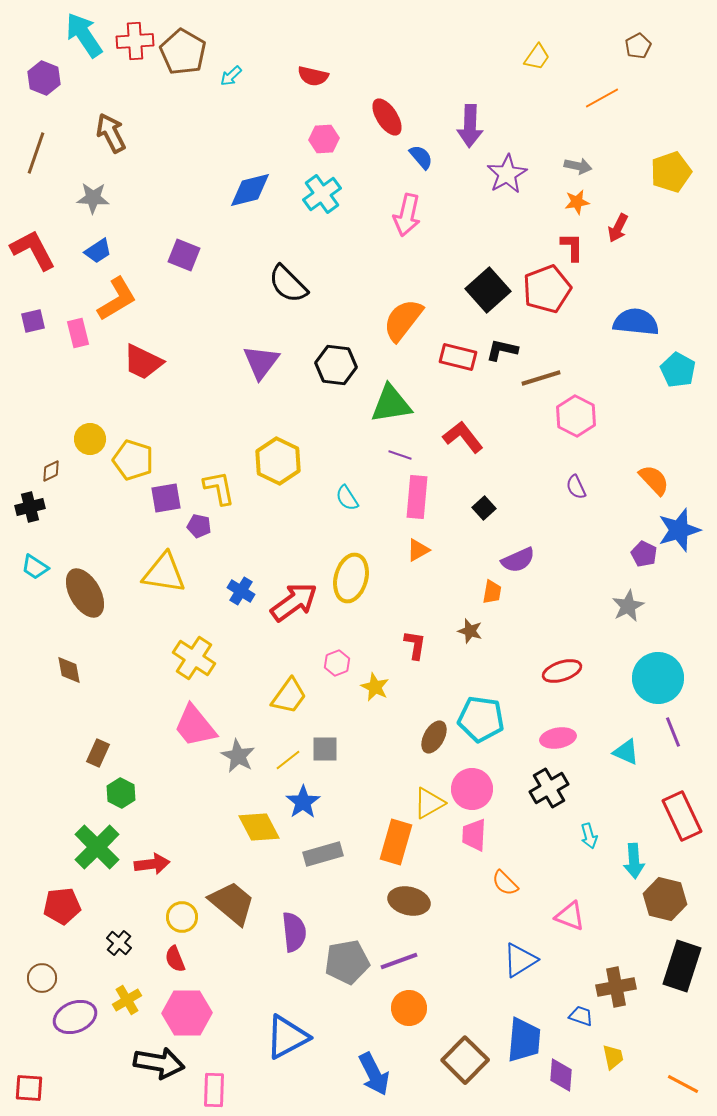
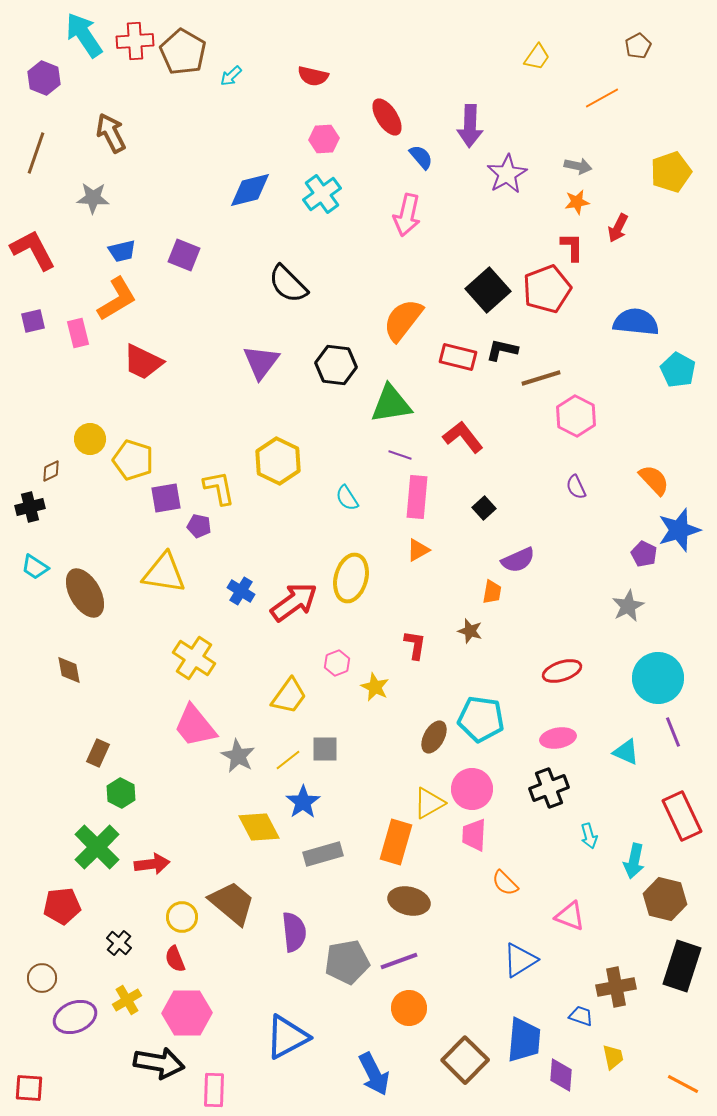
blue trapezoid at (98, 251): moved 24 px right; rotated 20 degrees clockwise
black cross at (549, 788): rotated 9 degrees clockwise
cyan arrow at (634, 861): rotated 16 degrees clockwise
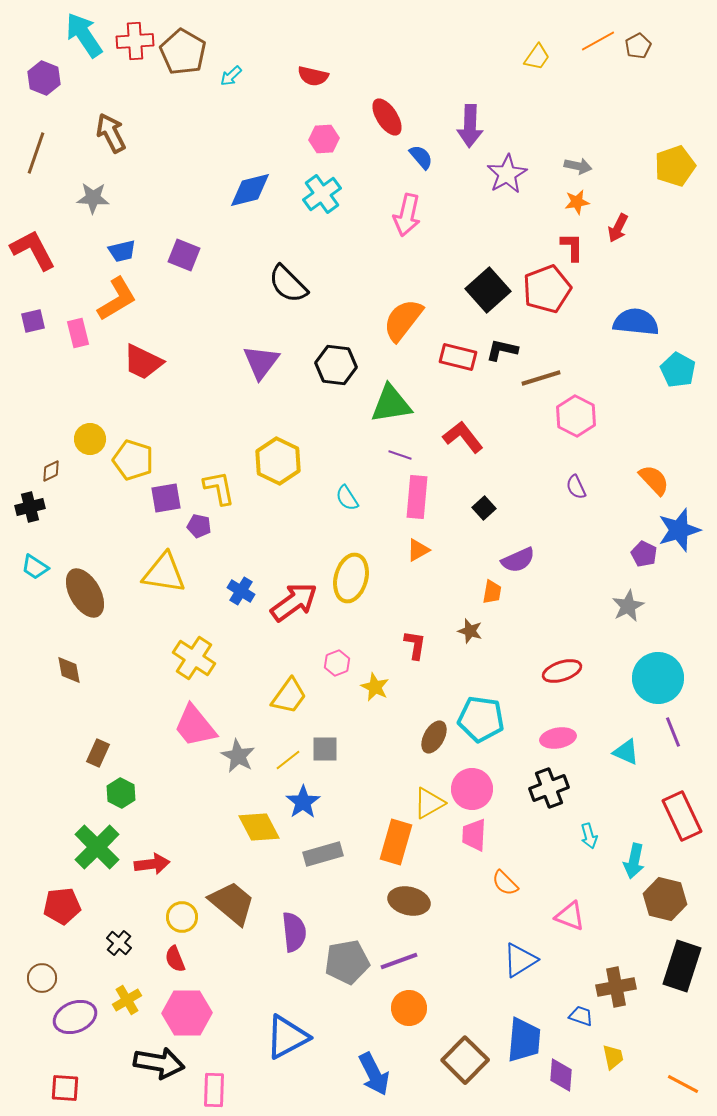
orange line at (602, 98): moved 4 px left, 57 px up
yellow pentagon at (671, 172): moved 4 px right, 6 px up
red square at (29, 1088): moved 36 px right
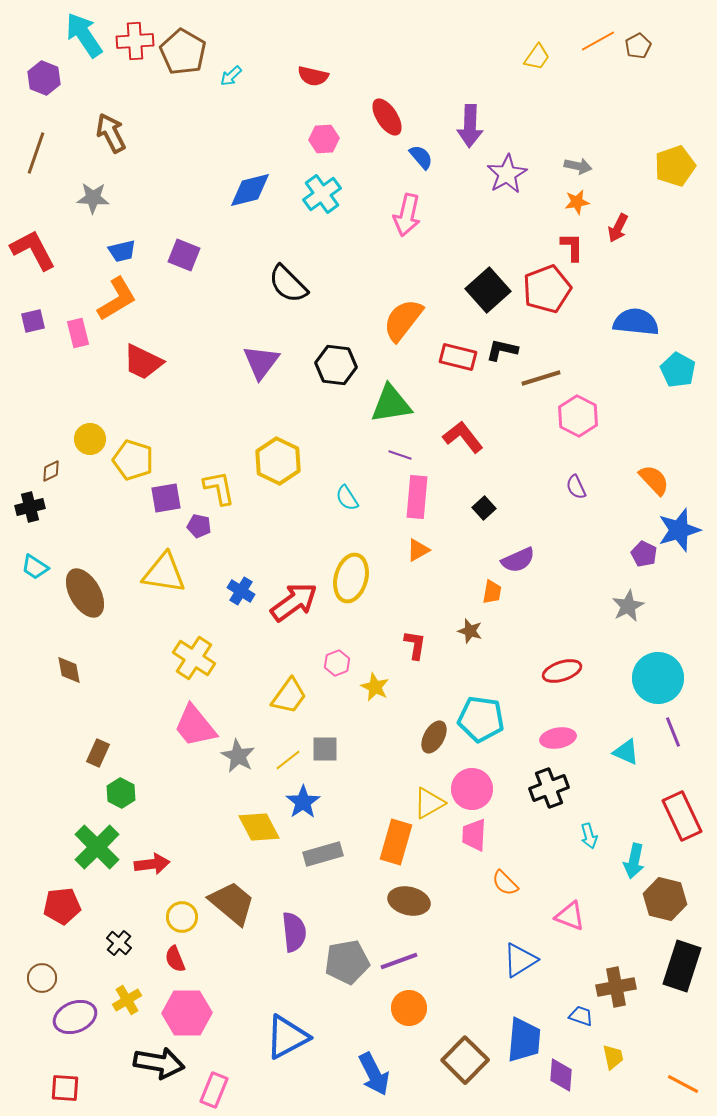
pink hexagon at (576, 416): moved 2 px right
pink rectangle at (214, 1090): rotated 20 degrees clockwise
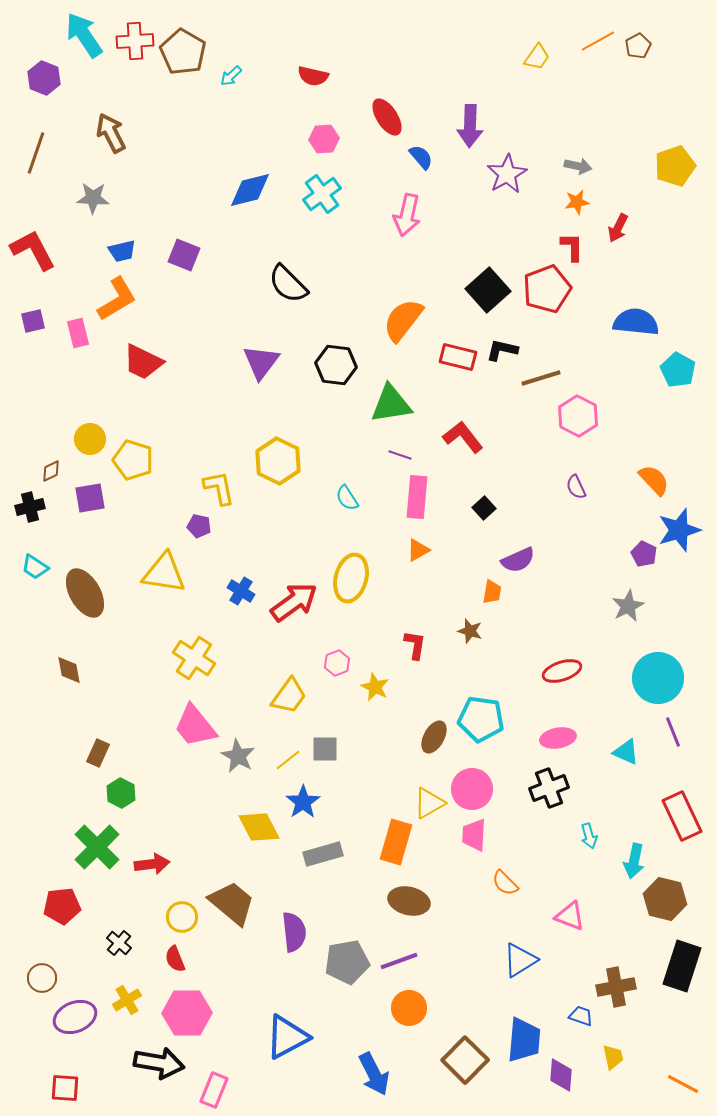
purple square at (166, 498): moved 76 px left
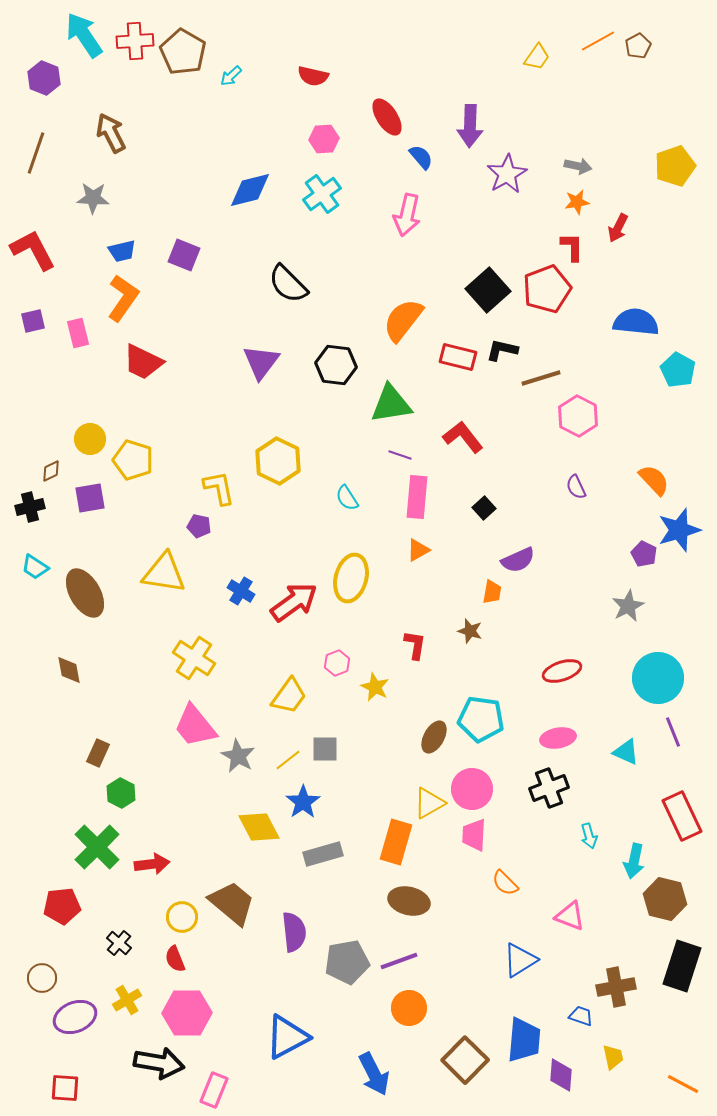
orange L-shape at (117, 299): moved 6 px right, 1 px up; rotated 24 degrees counterclockwise
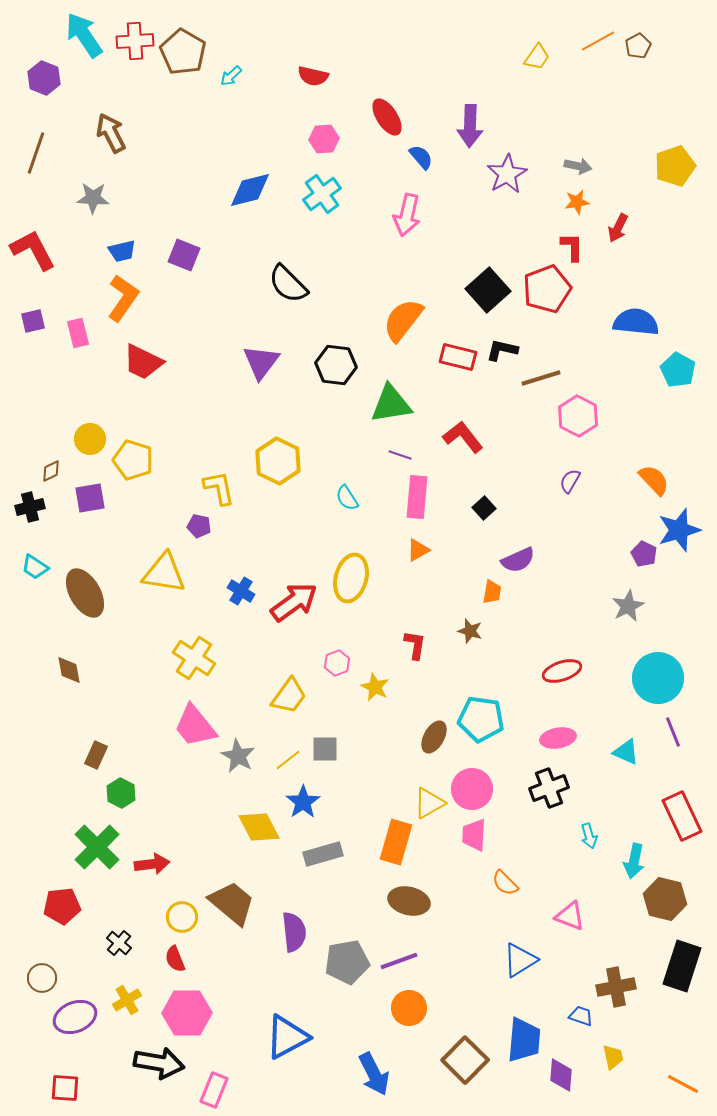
purple semicircle at (576, 487): moved 6 px left, 6 px up; rotated 55 degrees clockwise
brown rectangle at (98, 753): moved 2 px left, 2 px down
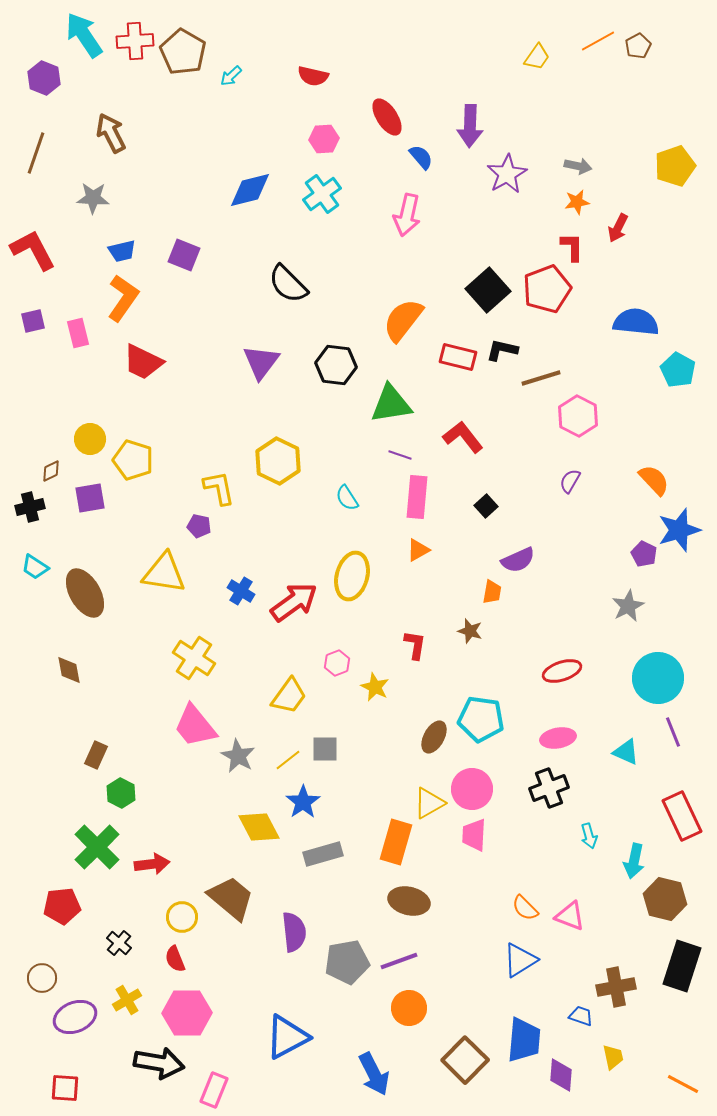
black square at (484, 508): moved 2 px right, 2 px up
yellow ellipse at (351, 578): moved 1 px right, 2 px up
orange semicircle at (505, 883): moved 20 px right, 25 px down
brown trapezoid at (232, 903): moved 1 px left, 5 px up
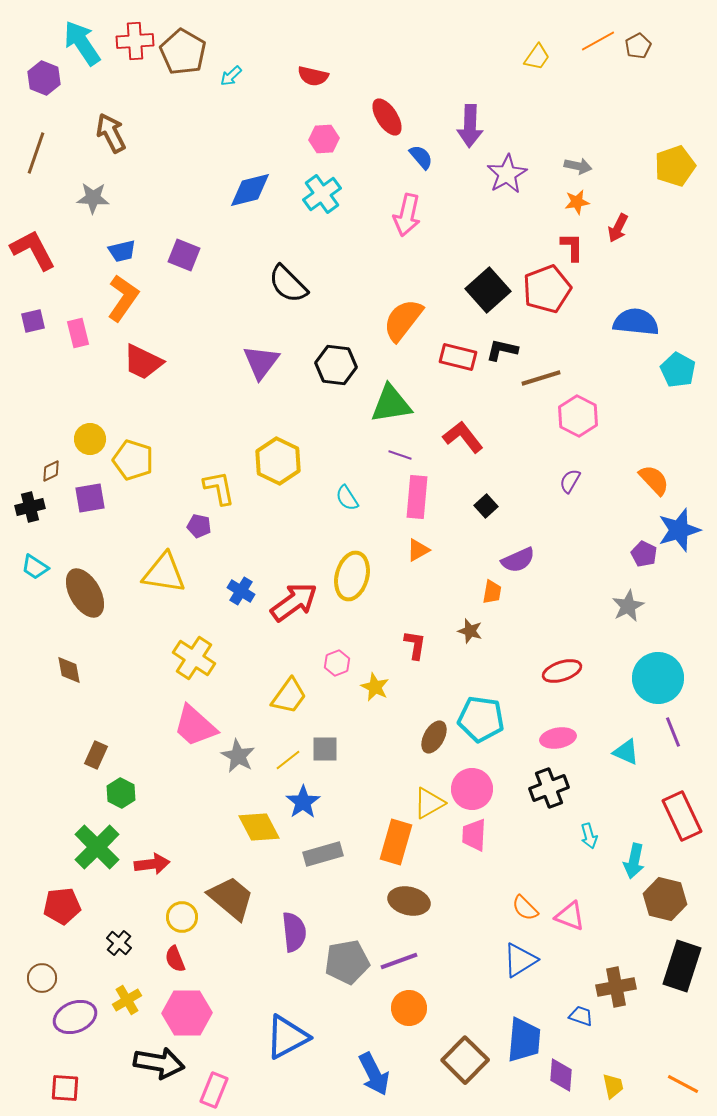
cyan arrow at (84, 35): moved 2 px left, 8 px down
pink trapezoid at (195, 726): rotated 9 degrees counterclockwise
yellow trapezoid at (613, 1057): moved 29 px down
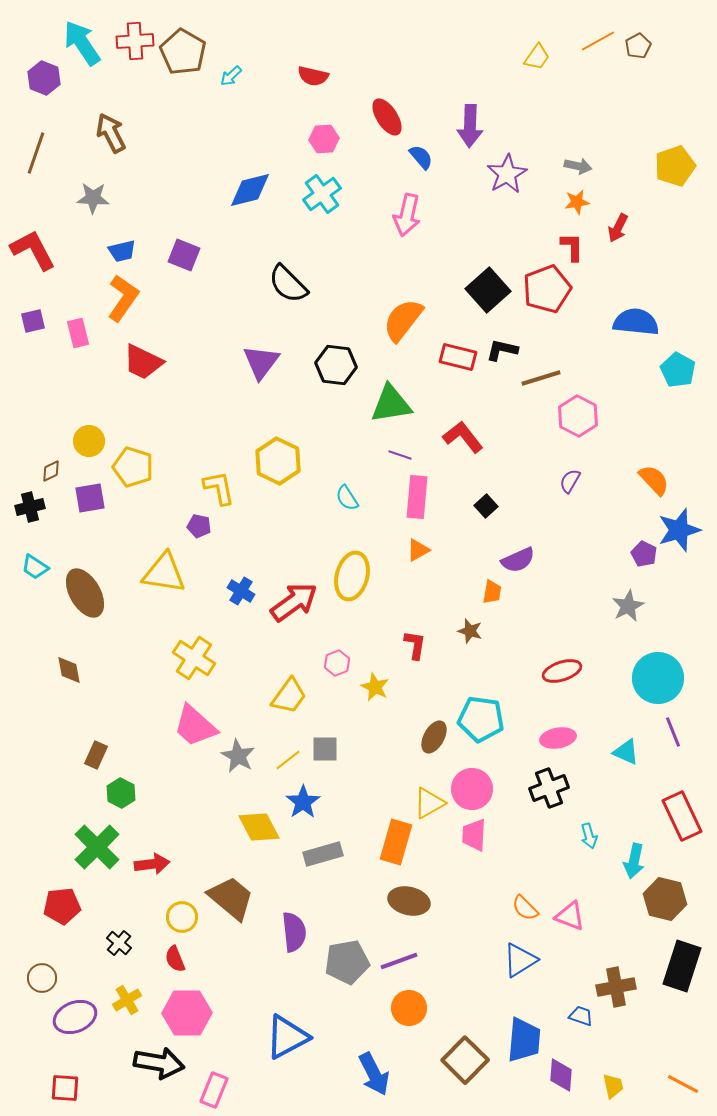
yellow circle at (90, 439): moved 1 px left, 2 px down
yellow pentagon at (133, 460): moved 7 px down
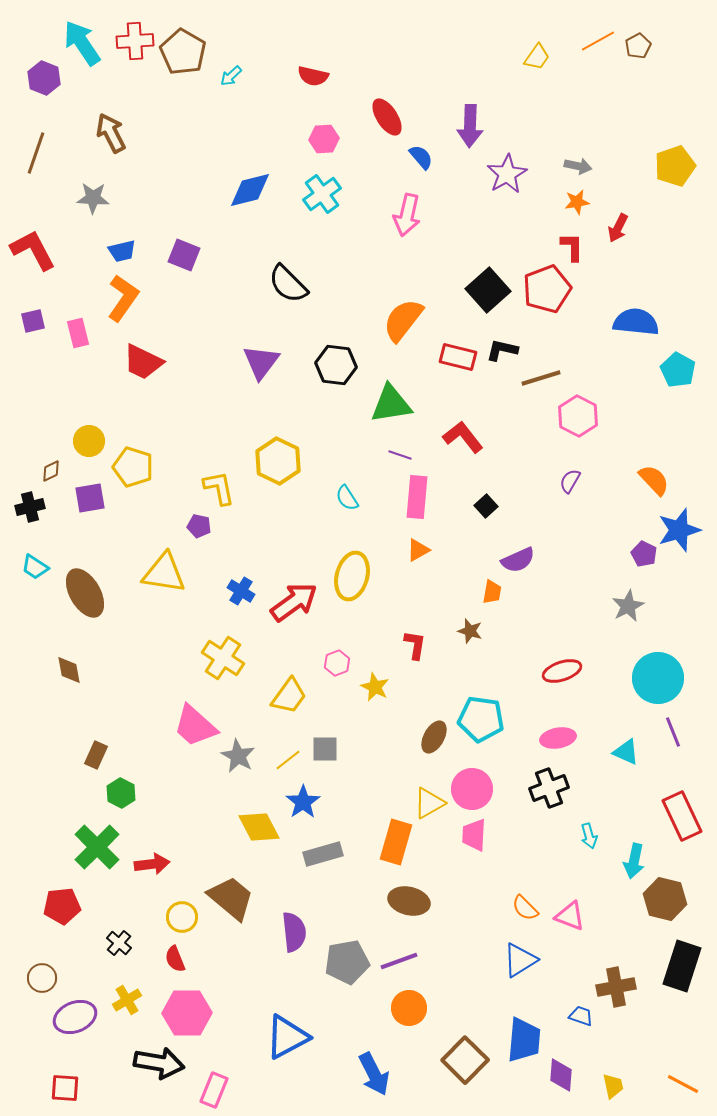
yellow cross at (194, 658): moved 29 px right
